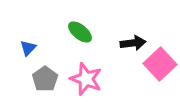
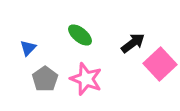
green ellipse: moved 3 px down
black arrow: rotated 30 degrees counterclockwise
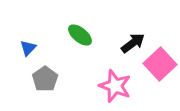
pink star: moved 29 px right, 7 px down
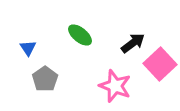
blue triangle: rotated 18 degrees counterclockwise
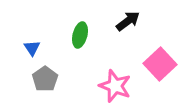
green ellipse: rotated 65 degrees clockwise
black arrow: moved 5 px left, 22 px up
blue triangle: moved 4 px right
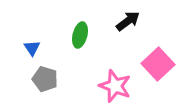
pink square: moved 2 px left
gray pentagon: rotated 20 degrees counterclockwise
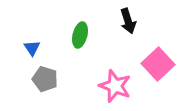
black arrow: rotated 110 degrees clockwise
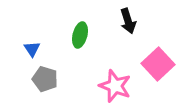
blue triangle: moved 1 px down
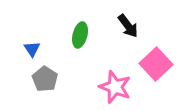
black arrow: moved 5 px down; rotated 20 degrees counterclockwise
pink square: moved 2 px left
gray pentagon: rotated 15 degrees clockwise
pink star: moved 1 px down
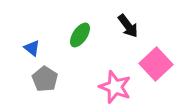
green ellipse: rotated 20 degrees clockwise
blue triangle: moved 1 px up; rotated 18 degrees counterclockwise
